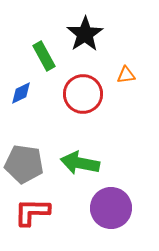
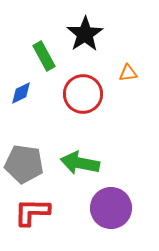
orange triangle: moved 2 px right, 2 px up
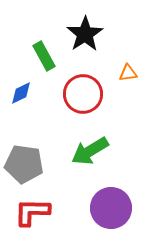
green arrow: moved 10 px right, 12 px up; rotated 42 degrees counterclockwise
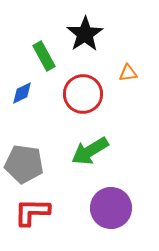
blue diamond: moved 1 px right
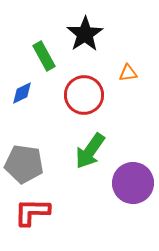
red circle: moved 1 px right, 1 px down
green arrow: rotated 24 degrees counterclockwise
purple circle: moved 22 px right, 25 px up
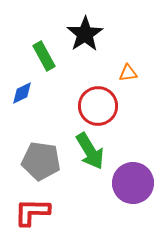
red circle: moved 14 px right, 11 px down
green arrow: rotated 66 degrees counterclockwise
gray pentagon: moved 17 px right, 3 px up
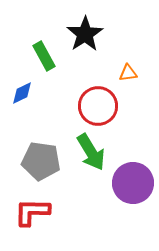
green arrow: moved 1 px right, 1 px down
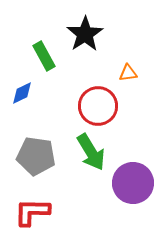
gray pentagon: moved 5 px left, 5 px up
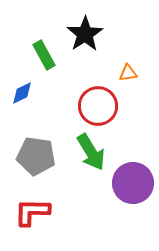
green rectangle: moved 1 px up
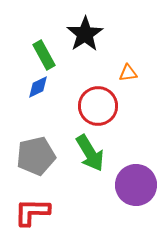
blue diamond: moved 16 px right, 6 px up
green arrow: moved 1 px left, 1 px down
gray pentagon: rotated 21 degrees counterclockwise
purple circle: moved 3 px right, 2 px down
